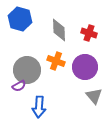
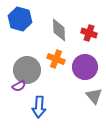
orange cross: moved 2 px up
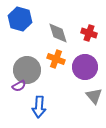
gray diamond: moved 1 px left, 3 px down; rotated 15 degrees counterclockwise
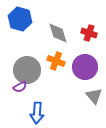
orange cross: moved 2 px down
purple semicircle: moved 1 px right, 1 px down
blue arrow: moved 2 px left, 6 px down
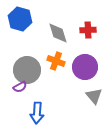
red cross: moved 1 px left, 3 px up; rotated 21 degrees counterclockwise
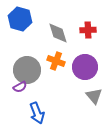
blue arrow: rotated 25 degrees counterclockwise
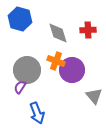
purple circle: moved 13 px left, 3 px down
purple semicircle: rotated 152 degrees clockwise
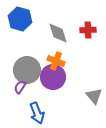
purple circle: moved 19 px left, 7 px down
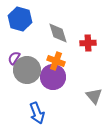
red cross: moved 13 px down
purple semicircle: moved 6 px left, 29 px up
